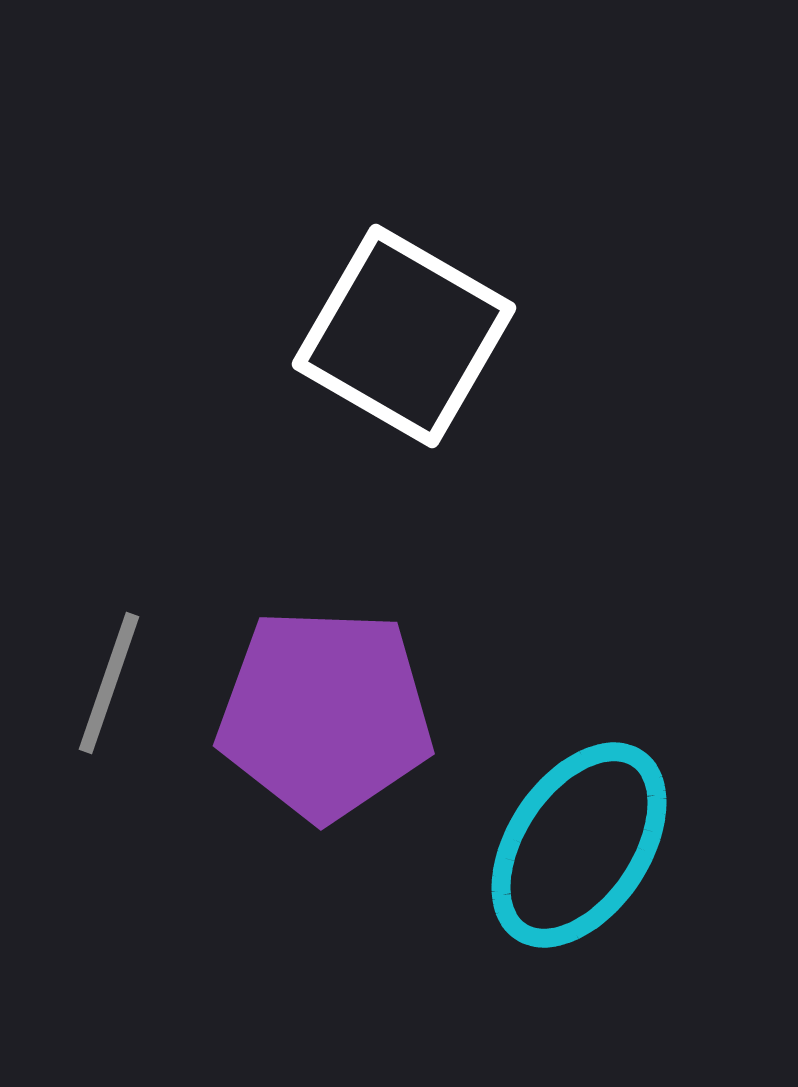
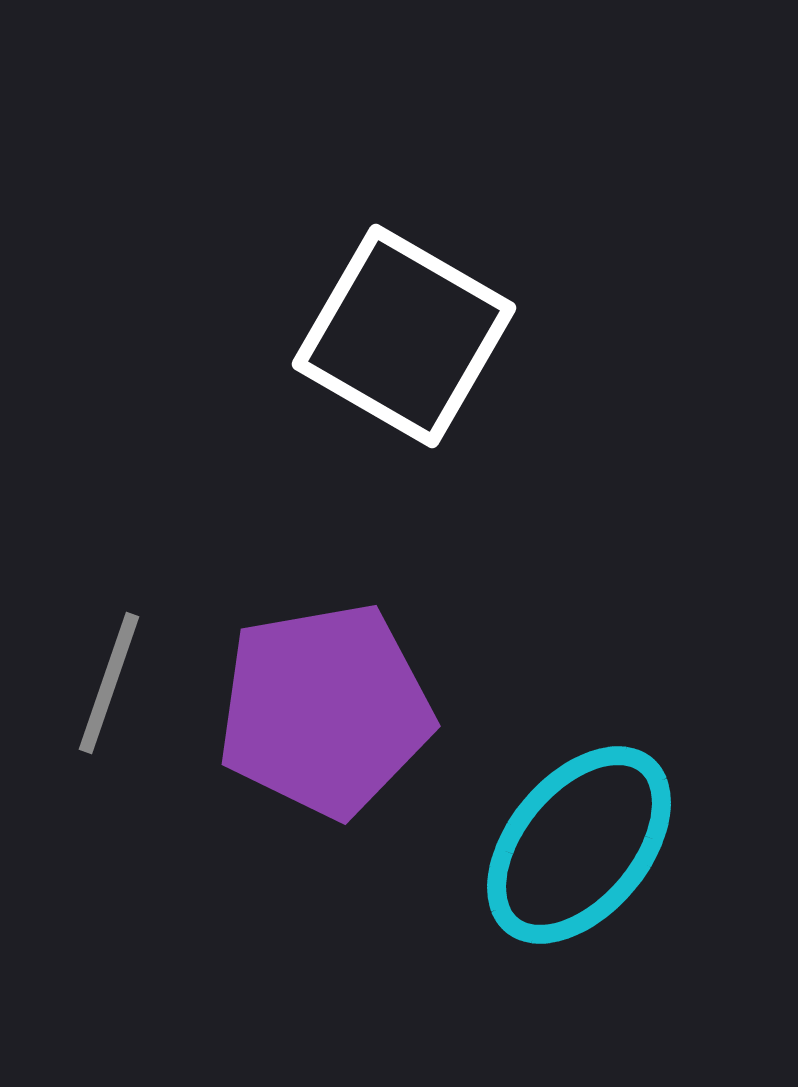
purple pentagon: moved 4 px up; rotated 12 degrees counterclockwise
cyan ellipse: rotated 6 degrees clockwise
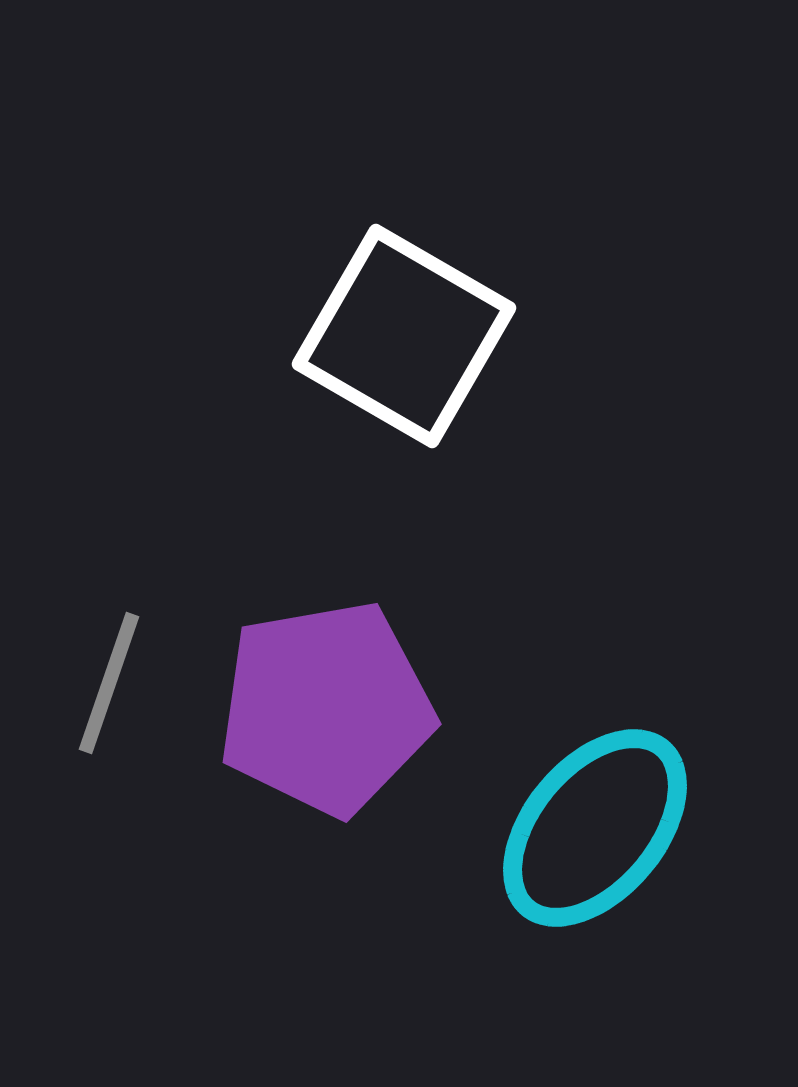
purple pentagon: moved 1 px right, 2 px up
cyan ellipse: moved 16 px right, 17 px up
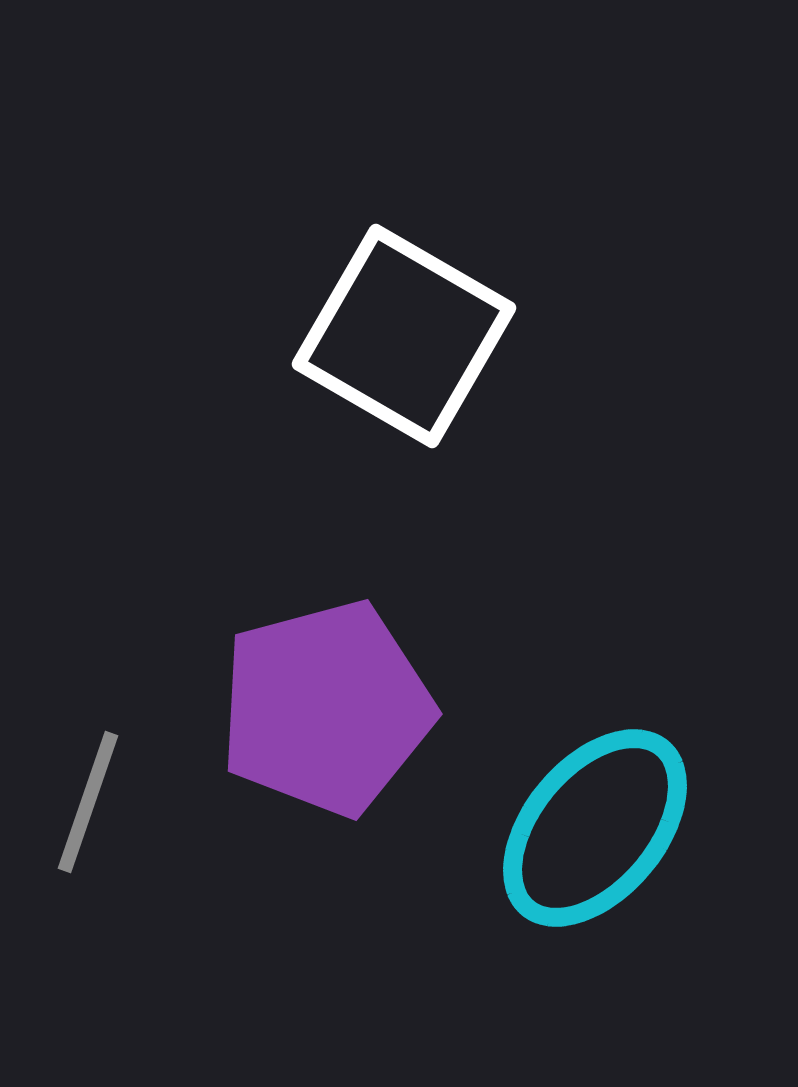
gray line: moved 21 px left, 119 px down
purple pentagon: rotated 5 degrees counterclockwise
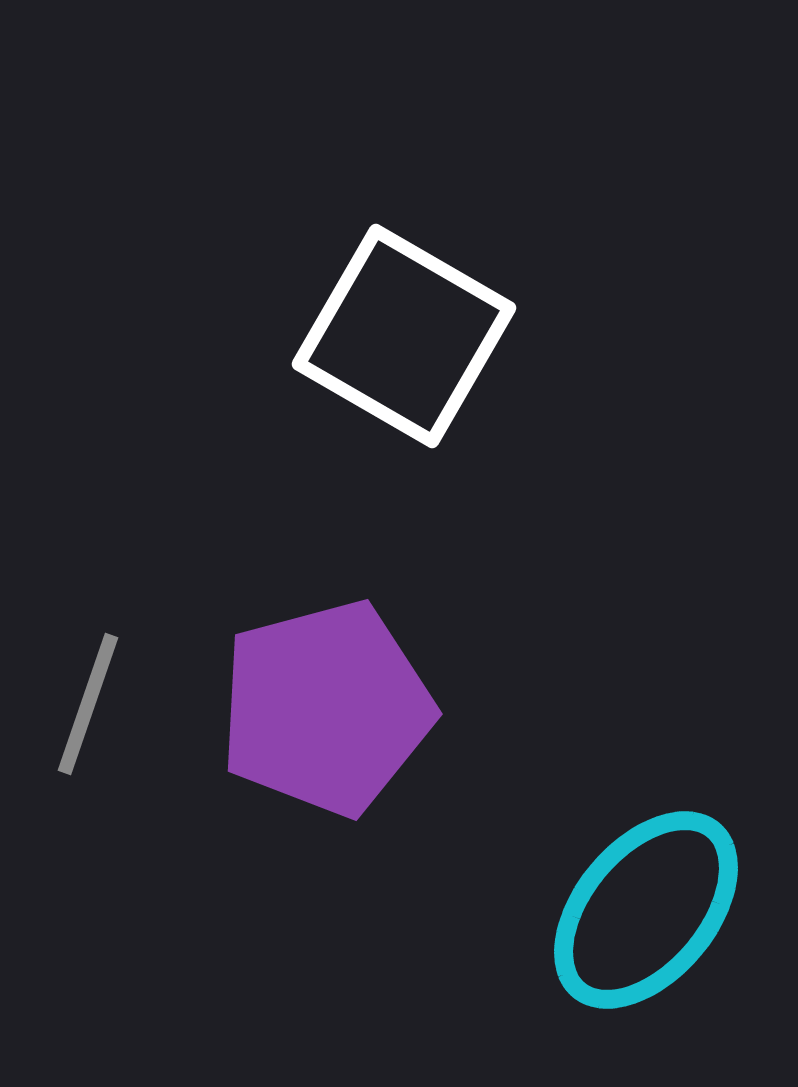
gray line: moved 98 px up
cyan ellipse: moved 51 px right, 82 px down
